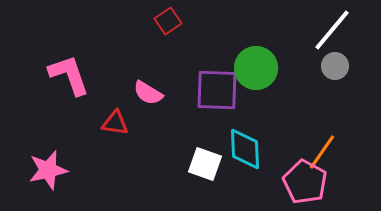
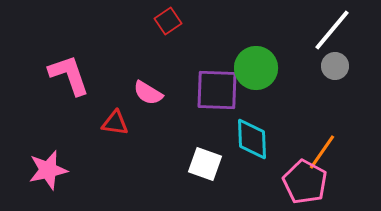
cyan diamond: moved 7 px right, 10 px up
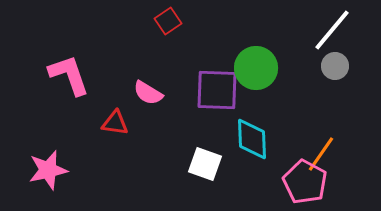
orange line: moved 1 px left, 2 px down
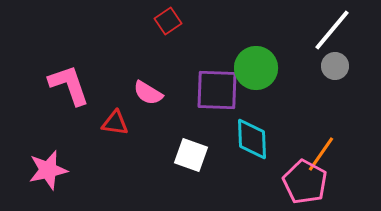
pink L-shape: moved 10 px down
white square: moved 14 px left, 9 px up
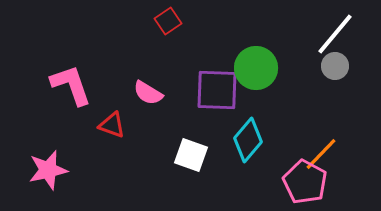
white line: moved 3 px right, 4 px down
pink L-shape: moved 2 px right
red triangle: moved 3 px left, 2 px down; rotated 12 degrees clockwise
cyan diamond: moved 4 px left, 1 px down; rotated 42 degrees clockwise
orange line: rotated 9 degrees clockwise
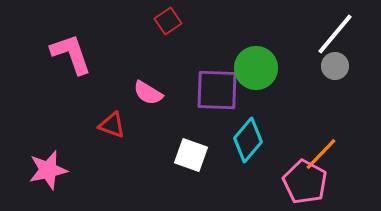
pink L-shape: moved 31 px up
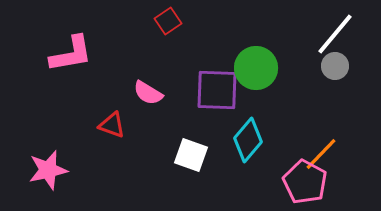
pink L-shape: rotated 99 degrees clockwise
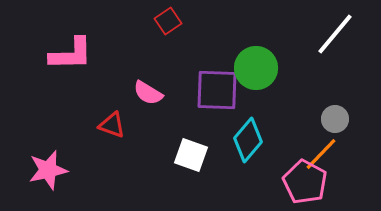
pink L-shape: rotated 9 degrees clockwise
gray circle: moved 53 px down
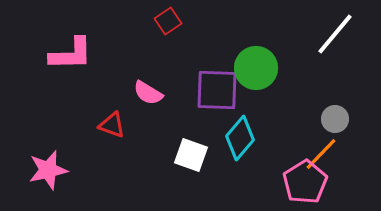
cyan diamond: moved 8 px left, 2 px up
pink pentagon: rotated 12 degrees clockwise
